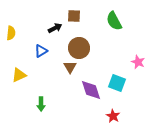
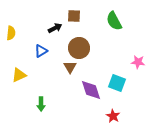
pink star: rotated 16 degrees counterclockwise
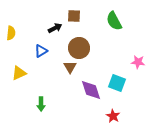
yellow triangle: moved 2 px up
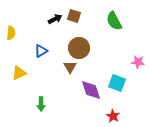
brown square: rotated 16 degrees clockwise
black arrow: moved 9 px up
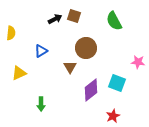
brown circle: moved 7 px right
purple diamond: rotated 70 degrees clockwise
red star: rotated 16 degrees clockwise
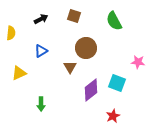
black arrow: moved 14 px left
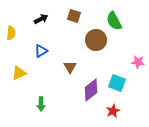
brown circle: moved 10 px right, 8 px up
red star: moved 5 px up
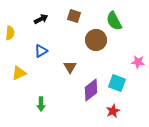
yellow semicircle: moved 1 px left
